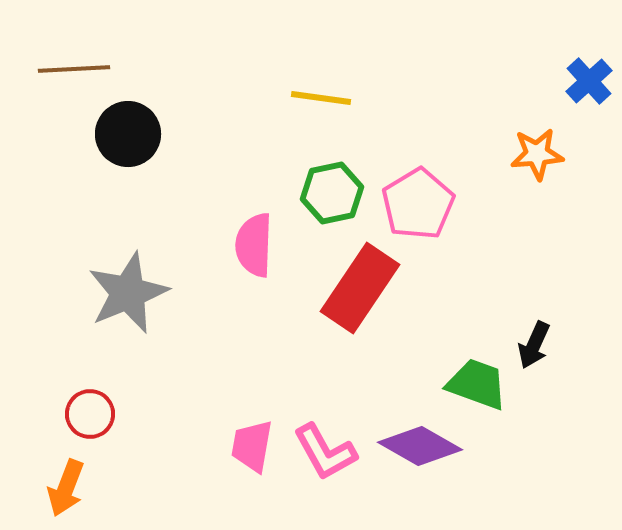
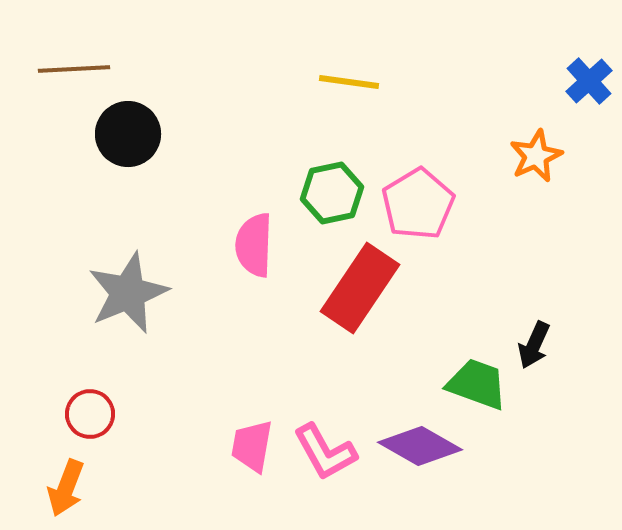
yellow line: moved 28 px right, 16 px up
orange star: moved 1 px left, 2 px down; rotated 20 degrees counterclockwise
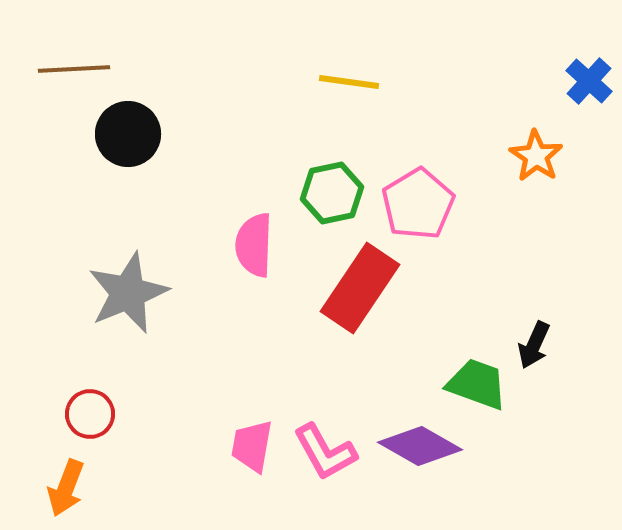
blue cross: rotated 6 degrees counterclockwise
orange star: rotated 14 degrees counterclockwise
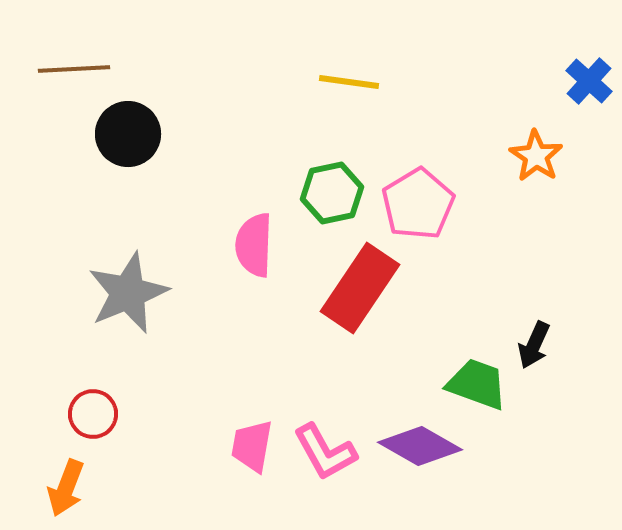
red circle: moved 3 px right
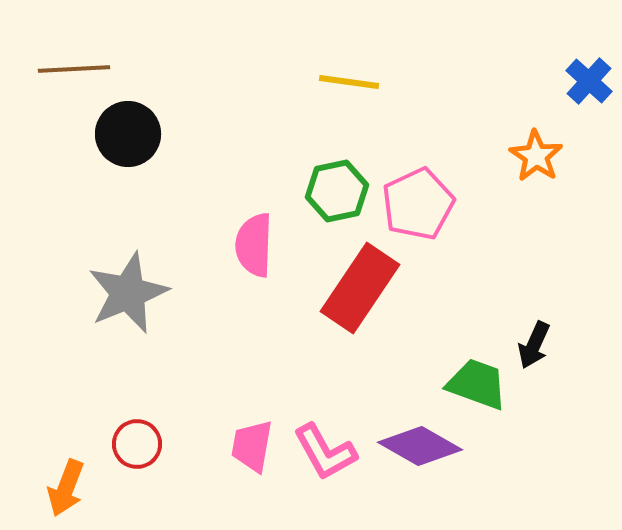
green hexagon: moved 5 px right, 2 px up
pink pentagon: rotated 6 degrees clockwise
red circle: moved 44 px right, 30 px down
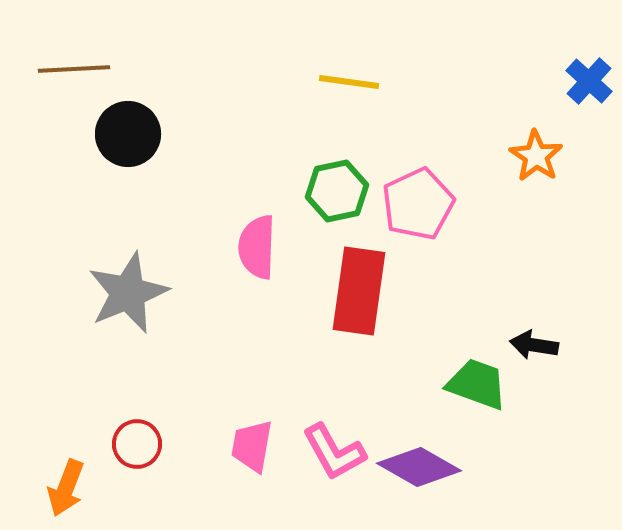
pink semicircle: moved 3 px right, 2 px down
red rectangle: moved 1 px left, 3 px down; rotated 26 degrees counterclockwise
black arrow: rotated 75 degrees clockwise
purple diamond: moved 1 px left, 21 px down
pink L-shape: moved 9 px right
